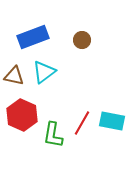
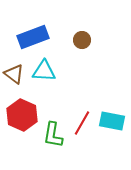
cyan triangle: moved 1 px up; rotated 40 degrees clockwise
brown triangle: moved 2 px up; rotated 25 degrees clockwise
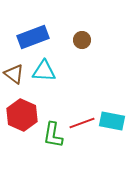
red line: rotated 40 degrees clockwise
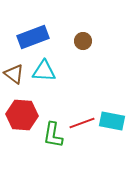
brown circle: moved 1 px right, 1 px down
red hexagon: rotated 20 degrees counterclockwise
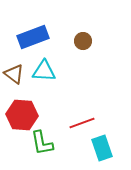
cyan rectangle: moved 10 px left, 27 px down; rotated 60 degrees clockwise
green L-shape: moved 11 px left, 8 px down; rotated 20 degrees counterclockwise
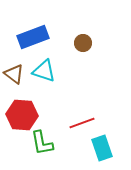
brown circle: moved 2 px down
cyan triangle: rotated 15 degrees clockwise
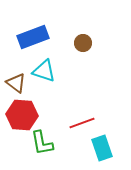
brown triangle: moved 2 px right, 9 px down
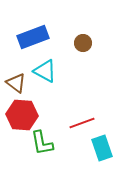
cyan triangle: moved 1 px right; rotated 10 degrees clockwise
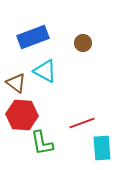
cyan rectangle: rotated 15 degrees clockwise
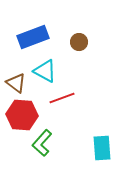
brown circle: moved 4 px left, 1 px up
red line: moved 20 px left, 25 px up
green L-shape: rotated 52 degrees clockwise
